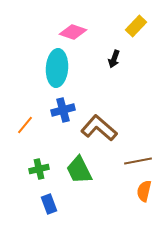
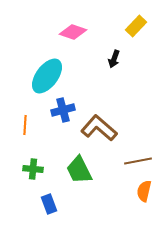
cyan ellipse: moved 10 px left, 8 px down; rotated 33 degrees clockwise
orange line: rotated 36 degrees counterclockwise
green cross: moved 6 px left; rotated 18 degrees clockwise
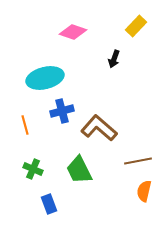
cyan ellipse: moved 2 px left, 2 px down; rotated 39 degrees clockwise
blue cross: moved 1 px left, 1 px down
orange line: rotated 18 degrees counterclockwise
green cross: rotated 18 degrees clockwise
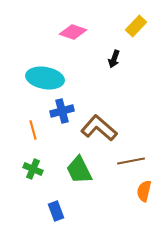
cyan ellipse: rotated 24 degrees clockwise
orange line: moved 8 px right, 5 px down
brown line: moved 7 px left
blue rectangle: moved 7 px right, 7 px down
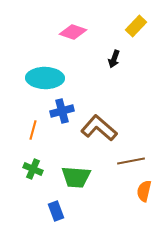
cyan ellipse: rotated 9 degrees counterclockwise
orange line: rotated 30 degrees clockwise
green trapezoid: moved 3 px left, 7 px down; rotated 60 degrees counterclockwise
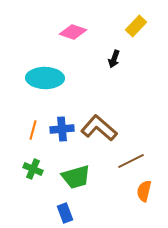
blue cross: moved 18 px down; rotated 10 degrees clockwise
brown line: rotated 16 degrees counterclockwise
green trapezoid: rotated 20 degrees counterclockwise
blue rectangle: moved 9 px right, 2 px down
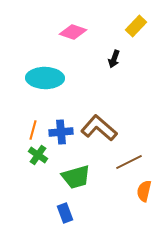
blue cross: moved 1 px left, 3 px down
brown line: moved 2 px left, 1 px down
green cross: moved 5 px right, 14 px up; rotated 12 degrees clockwise
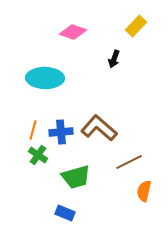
blue rectangle: rotated 48 degrees counterclockwise
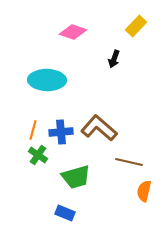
cyan ellipse: moved 2 px right, 2 px down
brown line: rotated 40 degrees clockwise
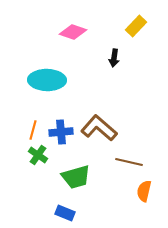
black arrow: moved 1 px up; rotated 12 degrees counterclockwise
